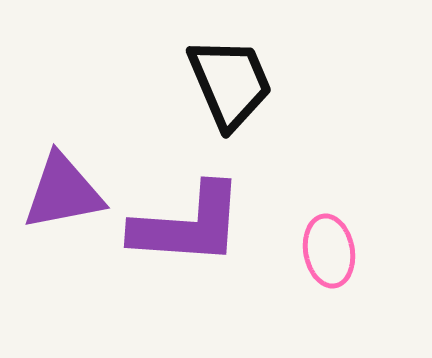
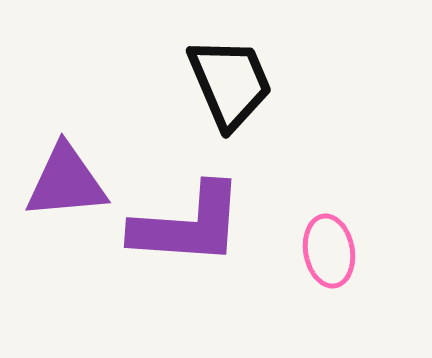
purple triangle: moved 3 px right, 10 px up; rotated 6 degrees clockwise
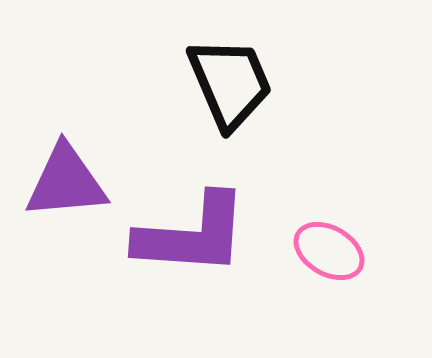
purple L-shape: moved 4 px right, 10 px down
pink ellipse: rotated 50 degrees counterclockwise
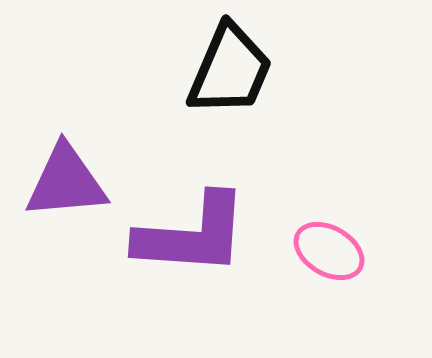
black trapezoid: moved 13 px up; rotated 46 degrees clockwise
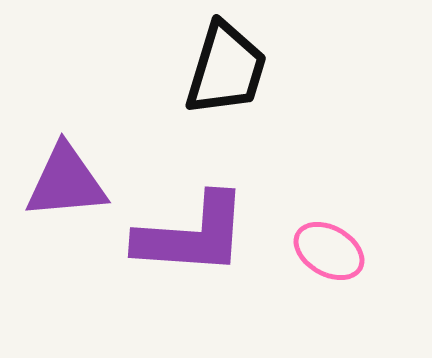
black trapezoid: moved 4 px left, 1 px up; rotated 6 degrees counterclockwise
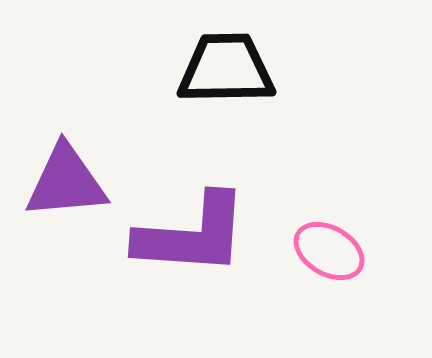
black trapezoid: rotated 108 degrees counterclockwise
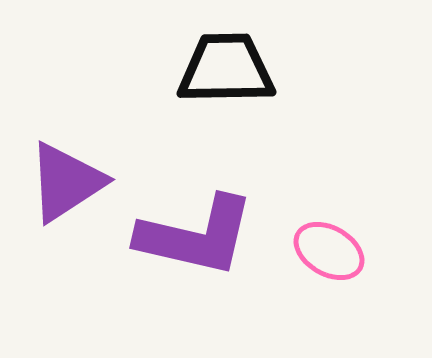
purple triangle: rotated 28 degrees counterclockwise
purple L-shape: moved 4 px right, 1 px down; rotated 9 degrees clockwise
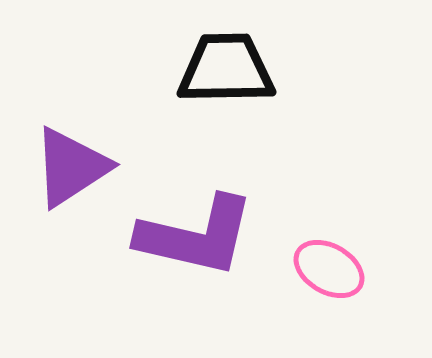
purple triangle: moved 5 px right, 15 px up
pink ellipse: moved 18 px down
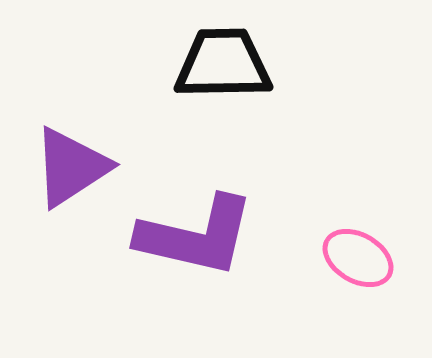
black trapezoid: moved 3 px left, 5 px up
pink ellipse: moved 29 px right, 11 px up
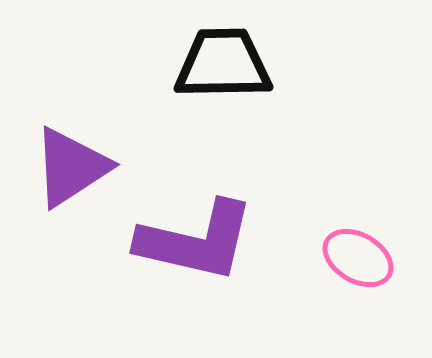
purple L-shape: moved 5 px down
